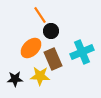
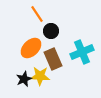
orange line: moved 3 px left, 1 px up
black star: moved 9 px right; rotated 21 degrees counterclockwise
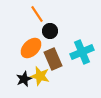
black circle: moved 1 px left
yellow star: rotated 12 degrees clockwise
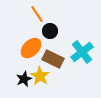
cyan cross: rotated 15 degrees counterclockwise
brown rectangle: rotated 40 degrees counterclockwise
yellow star: rotated 18 degrees clockwise
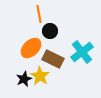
orange line: moved 2 px right; rotated 24 degrees clockwise
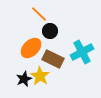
orange line: rotated 36 degrees counterclockwise
cyan cross: rotated 10 degrees clockwise
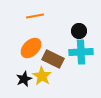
orange line: moved 4 px left, 2 px down; rotated 54 degrees counterclockwise
black circle: moved 29 px right
cyan cross: moved 1 px left; rotated 25 degrees clockwise
yellow star: moved 2 px right
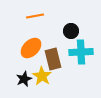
black circle: moved 8 px left
brown rectangle: rotated 50 degrees clockwise
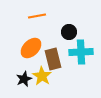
orange line: moved 2 px right
black circle: moved 2 px left, 1 px down
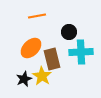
brown rectangle: moved 1 px left
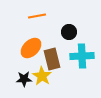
cyan cross: moved 1 px right, 4 px down
black star: rotated 21 degrees clockwise
